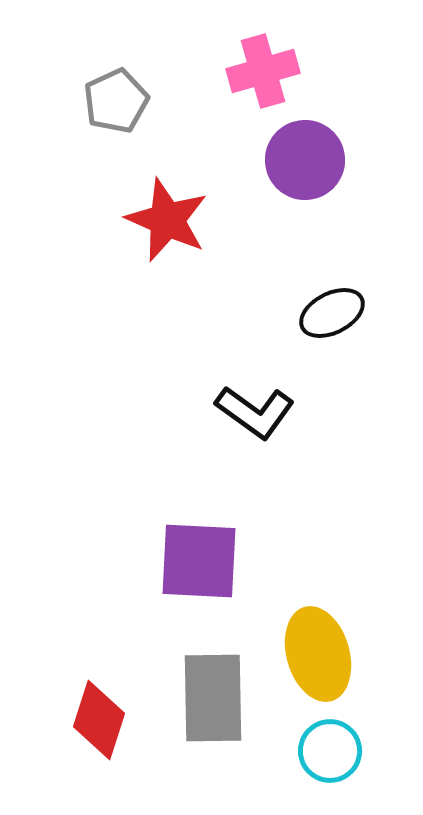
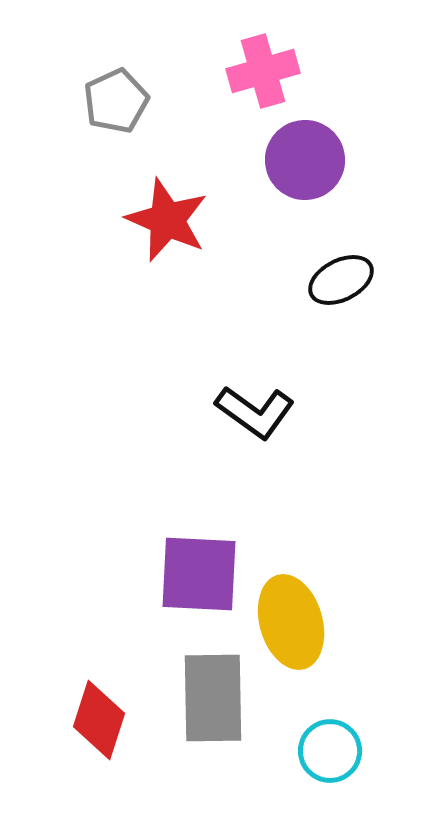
black ellipse: moved 9 px right, 33 px up
purple square: moved 13 px down
yellow ellipse: moved 27 px left, 32 px up
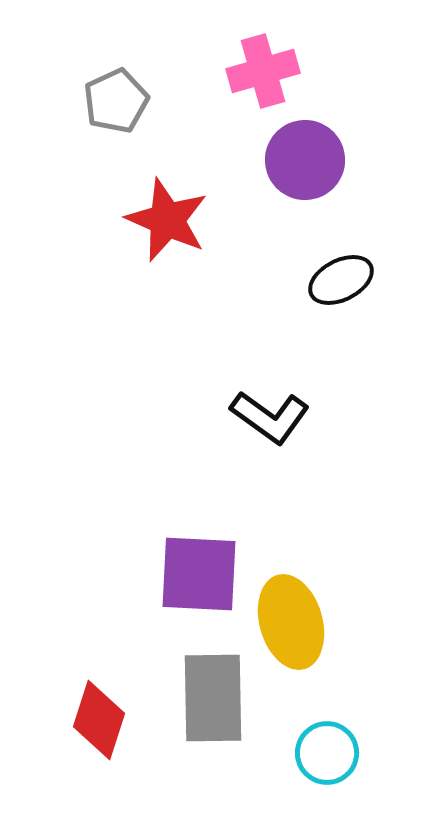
black L-shape: moved 15 px right, 5 px down
cyan circle: moved 3 px left, 2 px down
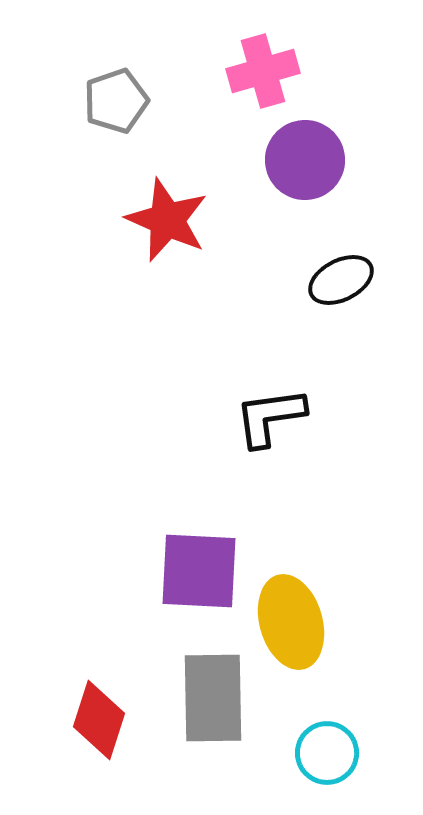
gray pentagon: rotated 6 degrees clockwise
black L-shape: rotated 136 degrees clockwise
purple square: moved 3 px up
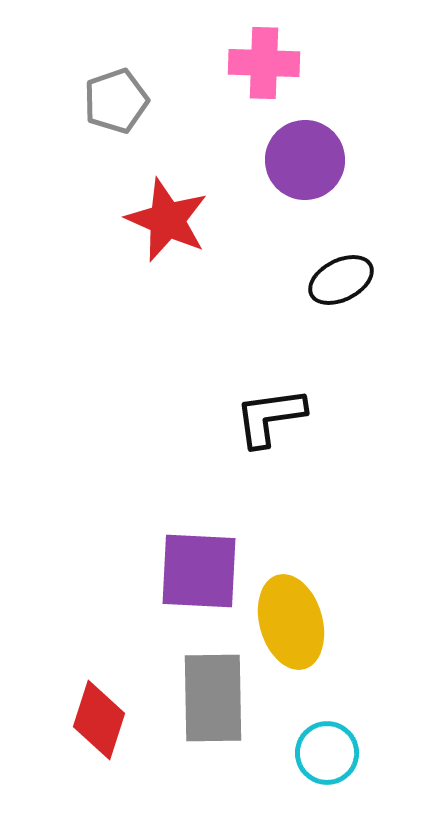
pink cross: moved 1 px right, 8 px up; rotated 18 degrees clockwise
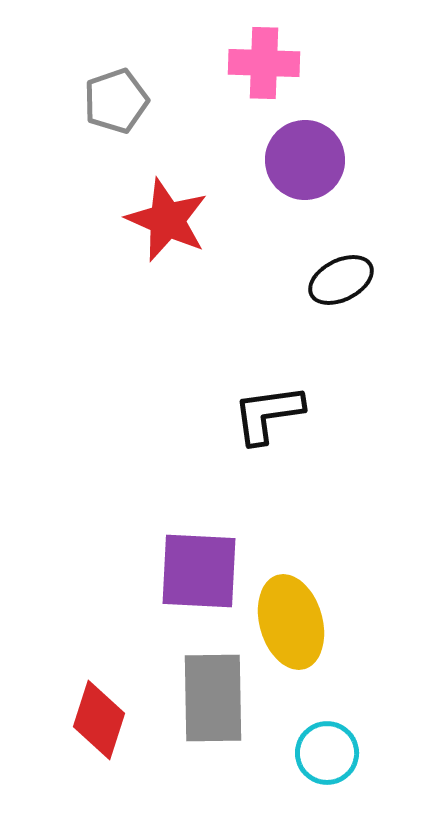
black L-shape: moved 2 px left, 3 px up
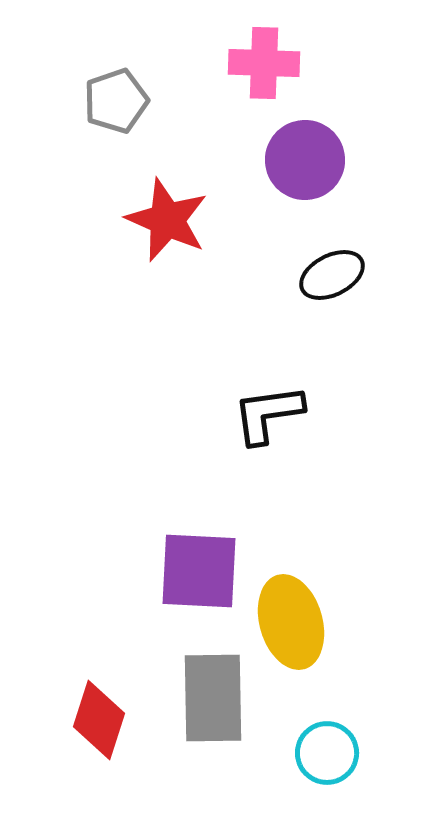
black ellipse: moved 9 px left, 5 px up
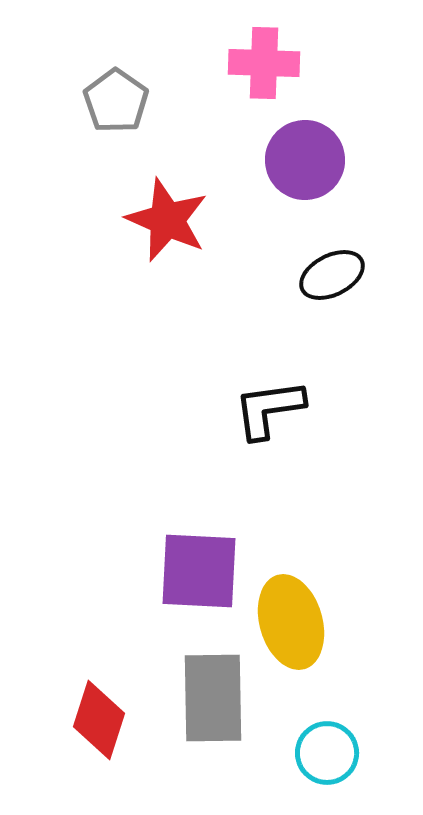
gray pentagon: rotated 18 degrees counterclockwise
black L-shape: moved 1 px right, 5 px up
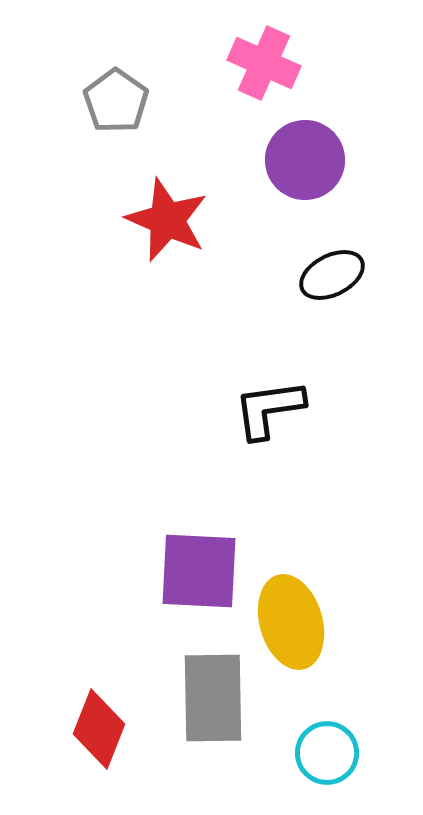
pink cross: rotated 22 degrees clockwise
red diamond: moved 9 px down; rotated 4 degrees clockwise
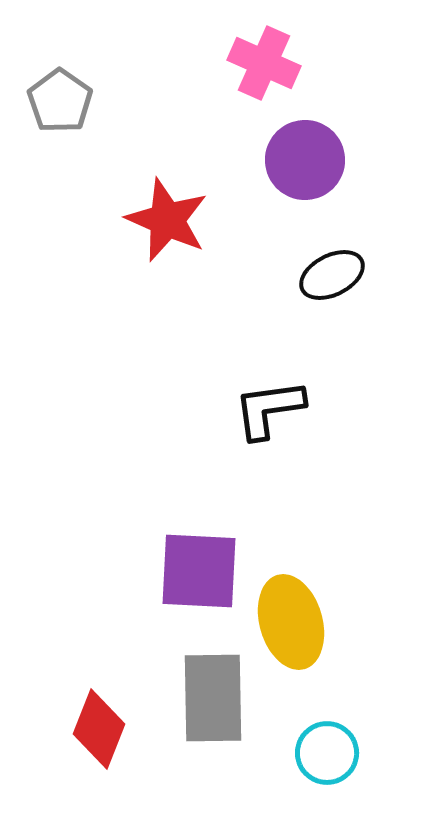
gray pentagon: moved 56 px left
